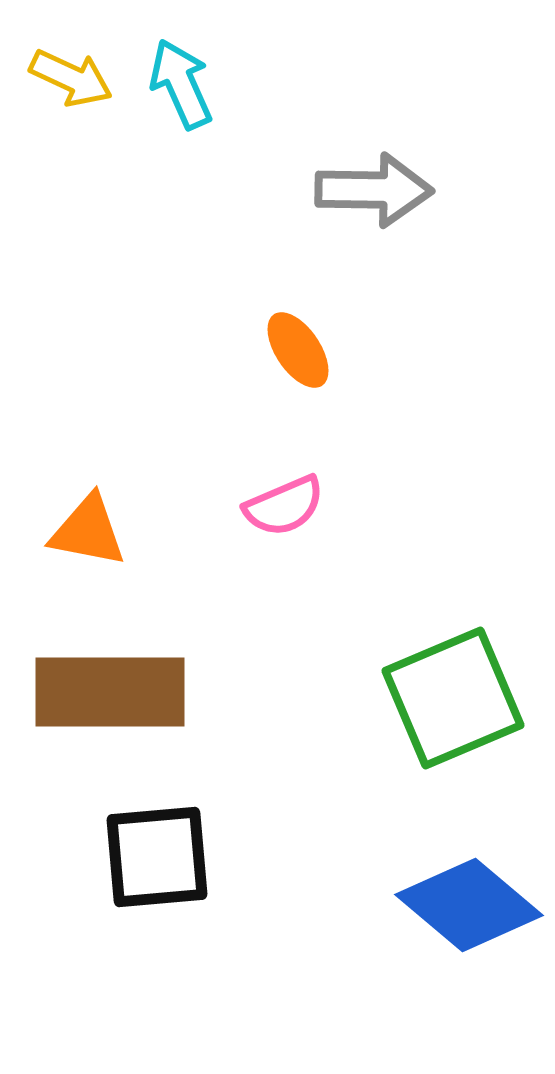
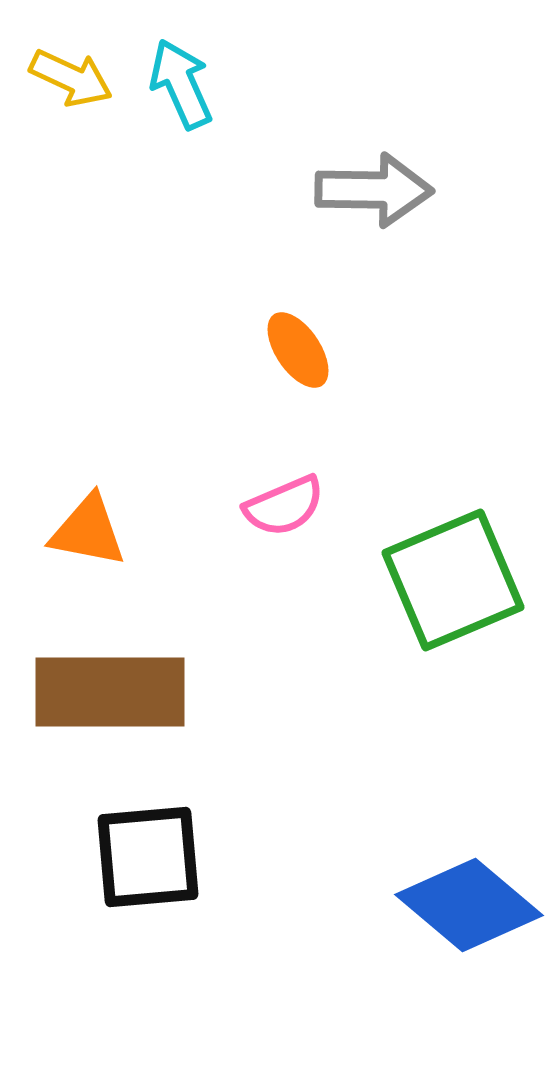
green square: moved 118 px up
black square: moved 9 px left
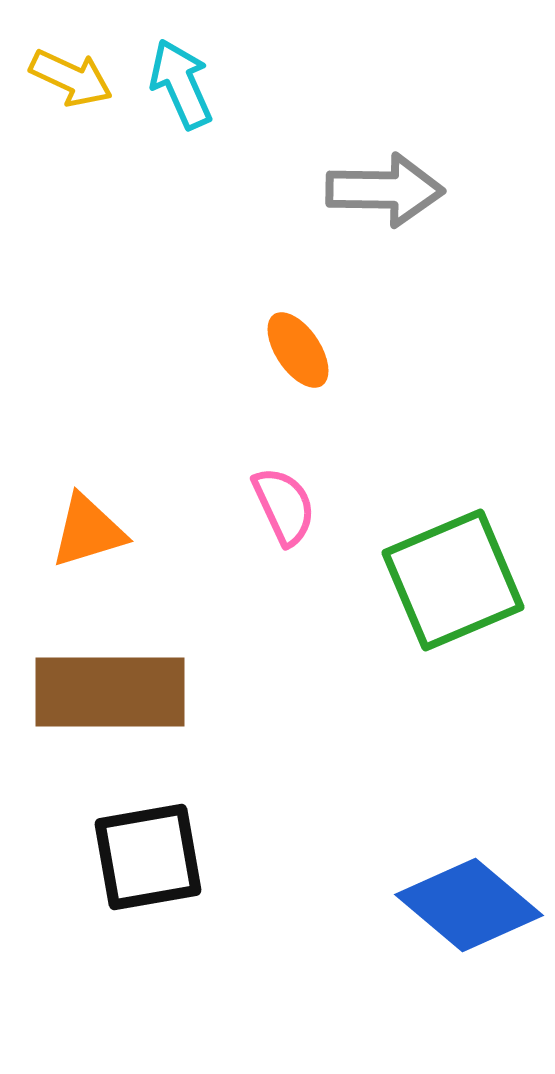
gray arrow: moved 11 px right
pink semicircle: rotated 92 degrees counterclockwise
orange triangle: rotated 28 degrees counterclockwise
black square: rotated 5 degrees counterclockwise
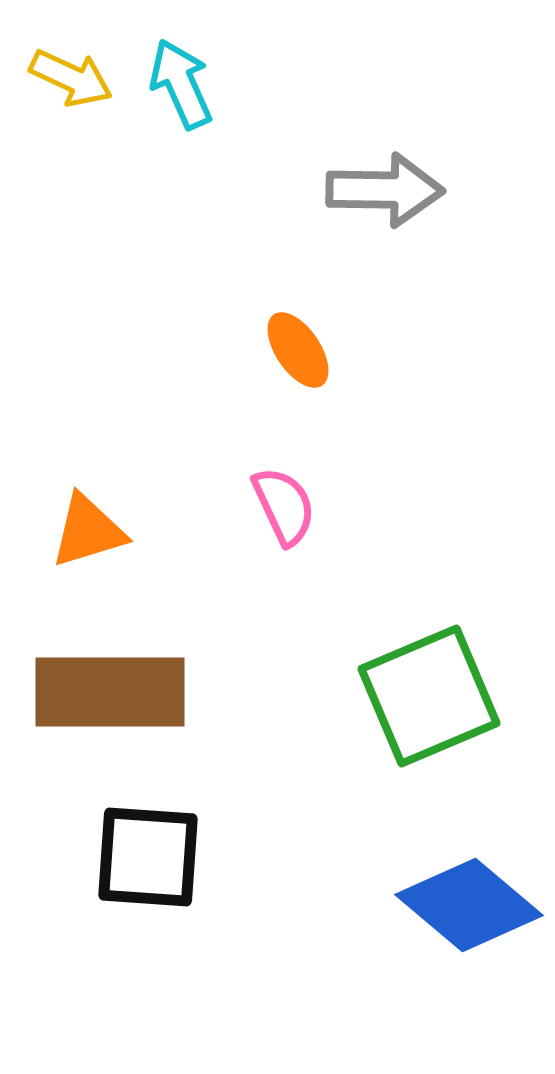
green square: moved 24 px left, 116 px down
black square: rotated 14 degrees clockwise
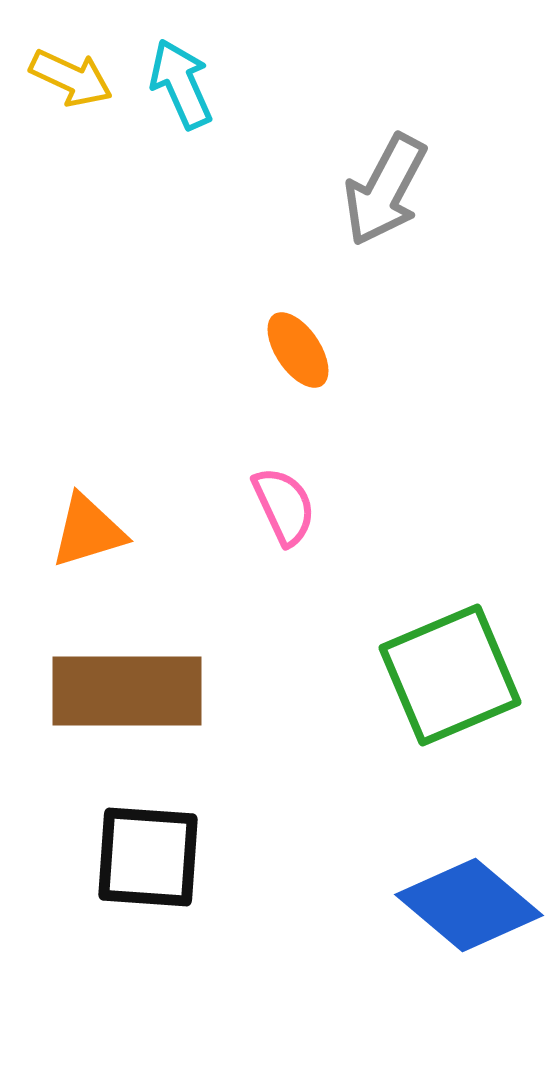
gray arrow: rotated 117 degrees clockwise
brown rectangle: moved 17 px right, 1 px up
green square: moved 21 px right, 21 px up
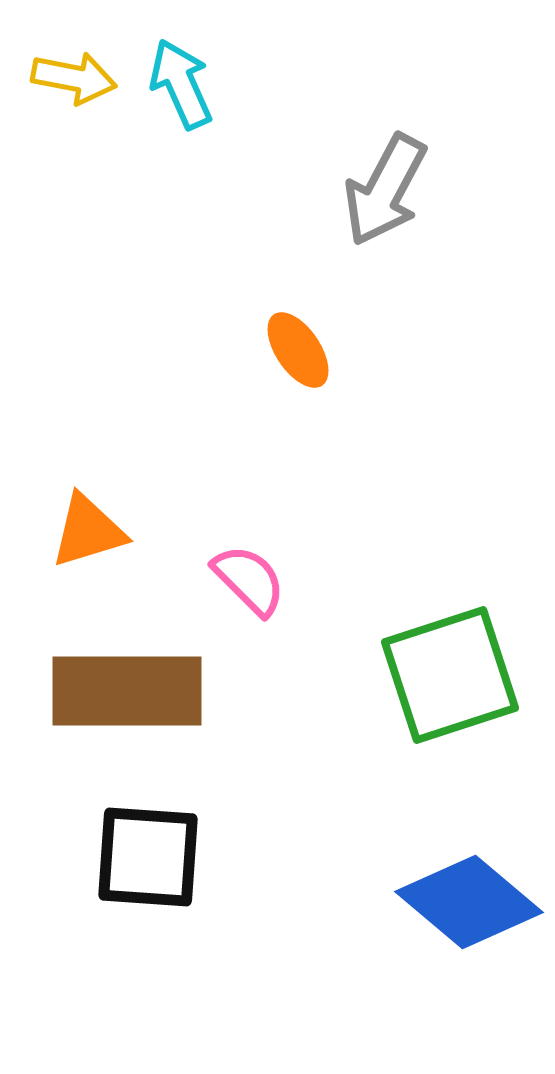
yellow arrow: moved 3 px right; rotated 14 degrees counterclockwise
pink semicircle: moved 35 px left, 74 px down; rotated 20 degrees counterclockwise
green square: rotated 5 degrees clockwise
blue diamond: moved 3 px up
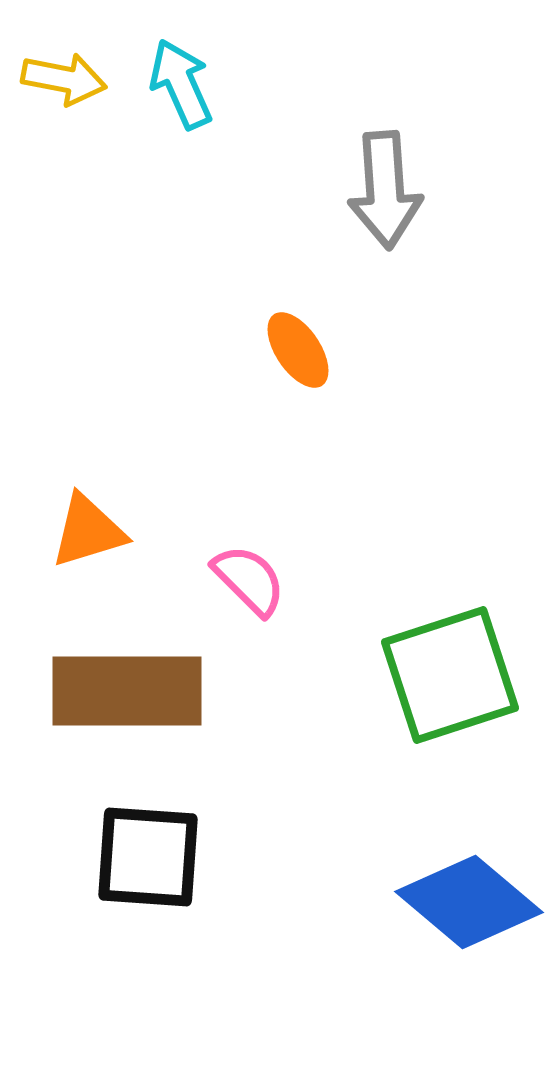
yellow arrow: moved 10 px left, 1 px down
gray arrow: rotated 32 degrees counterclockwise
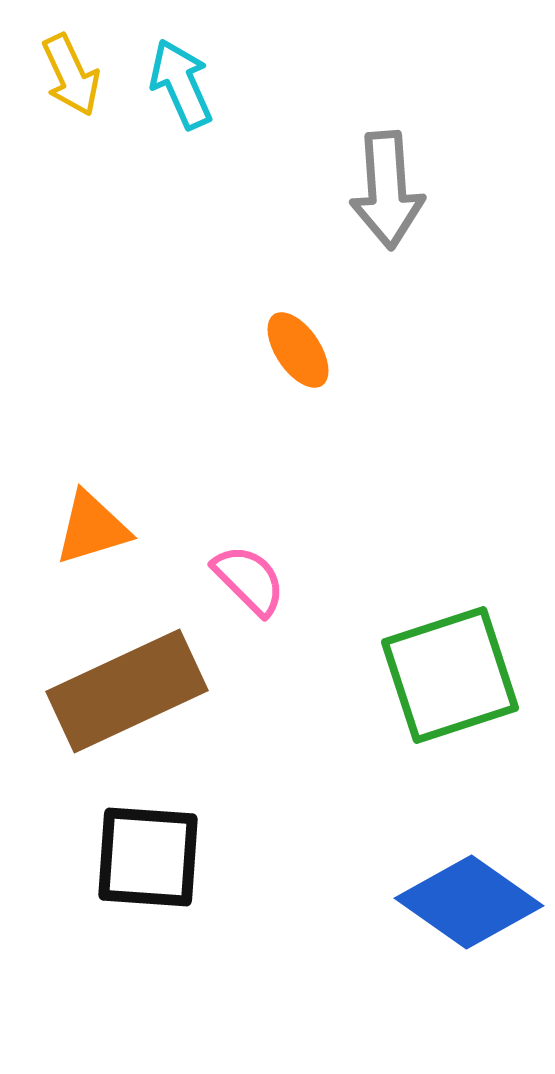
yellow arrow: moved 7 px right, 4 px up; rotated 54 degrees clockwise
gray arrow: moved 2 px right
orange triangle: moved 4 px right, 3 px up
brown rectangle: rotated 25 degrees counterclockwise
blue diamond: rotated 5 degrees counterclockwise
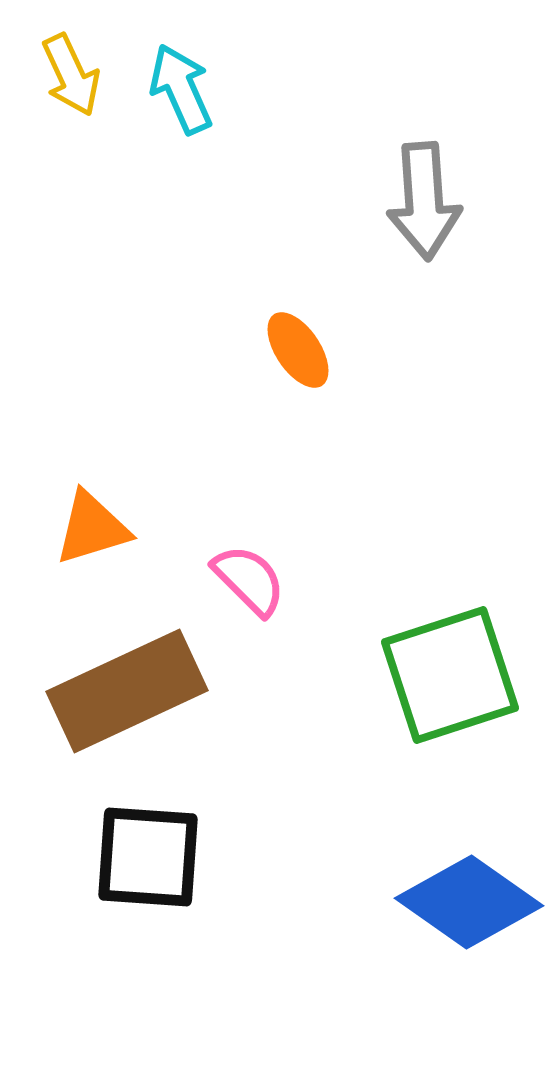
cyan arrow: moved 5 px down
gray arrow: moved 37 px right, 11 px down
